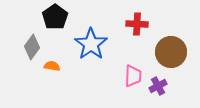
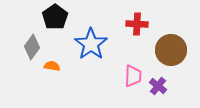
brown circle: moved 2 px up
purple cross: rotated 24 degrees counterclockwise
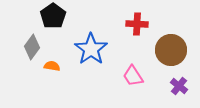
black pentagon: moved 2 px left, 1 px up
blue star: moved 5 px down
pink trapezoid: rotated 145 degrees clockwise
purple cross: moved 21 px right
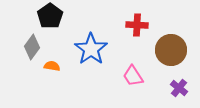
black pentagon: moved 3 px left
red cross: moved 1 px down
purple cross: moved 2 px down
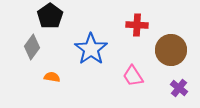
orange semicircle: moved 11 px down
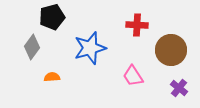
black pentagon: moved 2 px right, 1 px down; rotated 20 degrees clockwise
blue star: moved 1 px left, 1 px up; rotated 20 degrees clockwise
orange semicircle: rotated 14 degrees counterclockwise
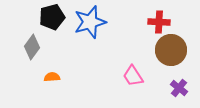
red cross: moved 22 px right, 3 px up
blue star: moved 26 px up
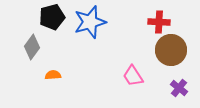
orange semicircle: moved 1 px right, 2 px up
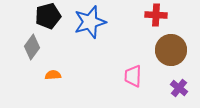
black pentagon: moved 4 px left, 1 px up
red cross: moved 3 px left, 7 px up
pink trapezoid: rotated 35 degrees clockwise
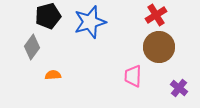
red cross: rotated 35 degrees counterclockwise
brown circle: moved 12 px left, 3 px up
